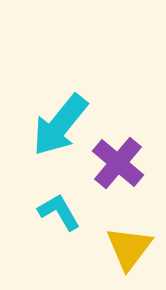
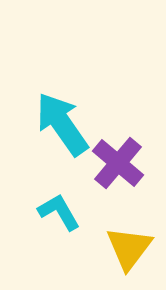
cyan arrow: moved 2 px right, 1 px up; rotated 106 degrees clockwise
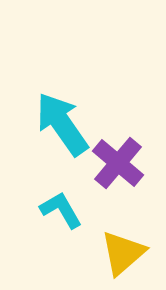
cyan L-shape: moved 2 px right, 2 px up
yellow triangle: moved 6 px left, 5 px down; rotated 12 degrees clockwise
